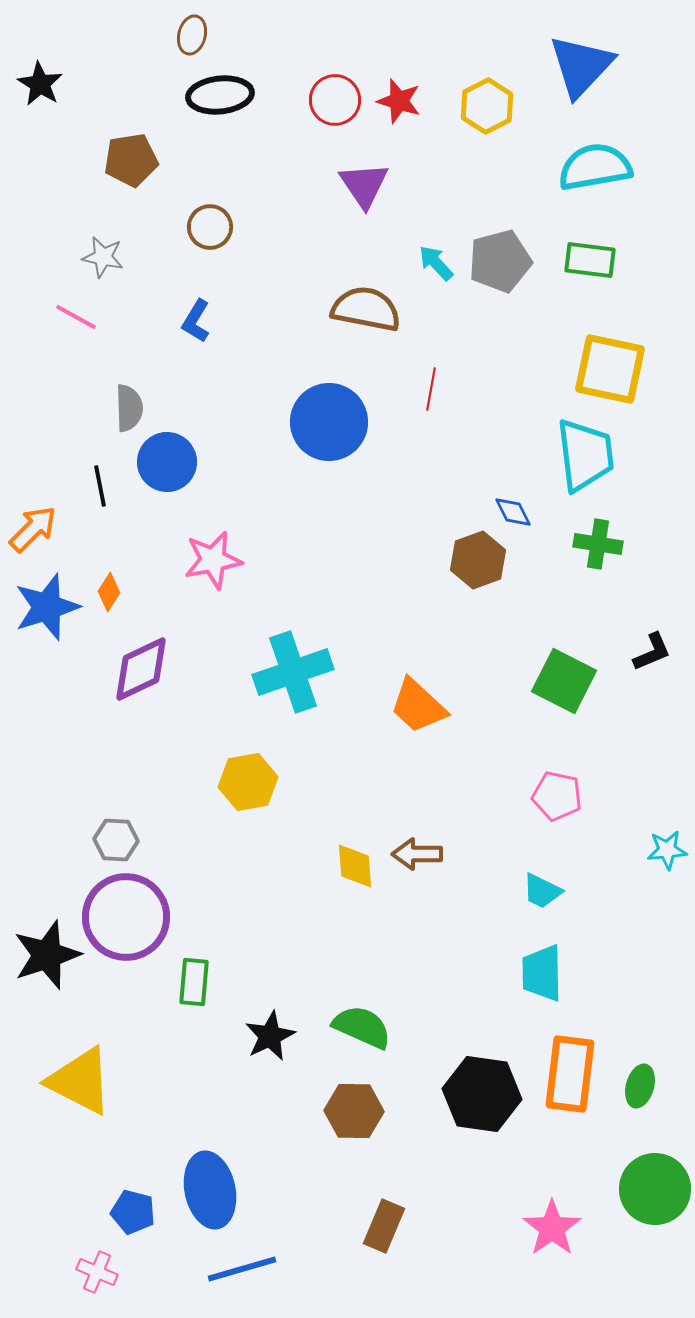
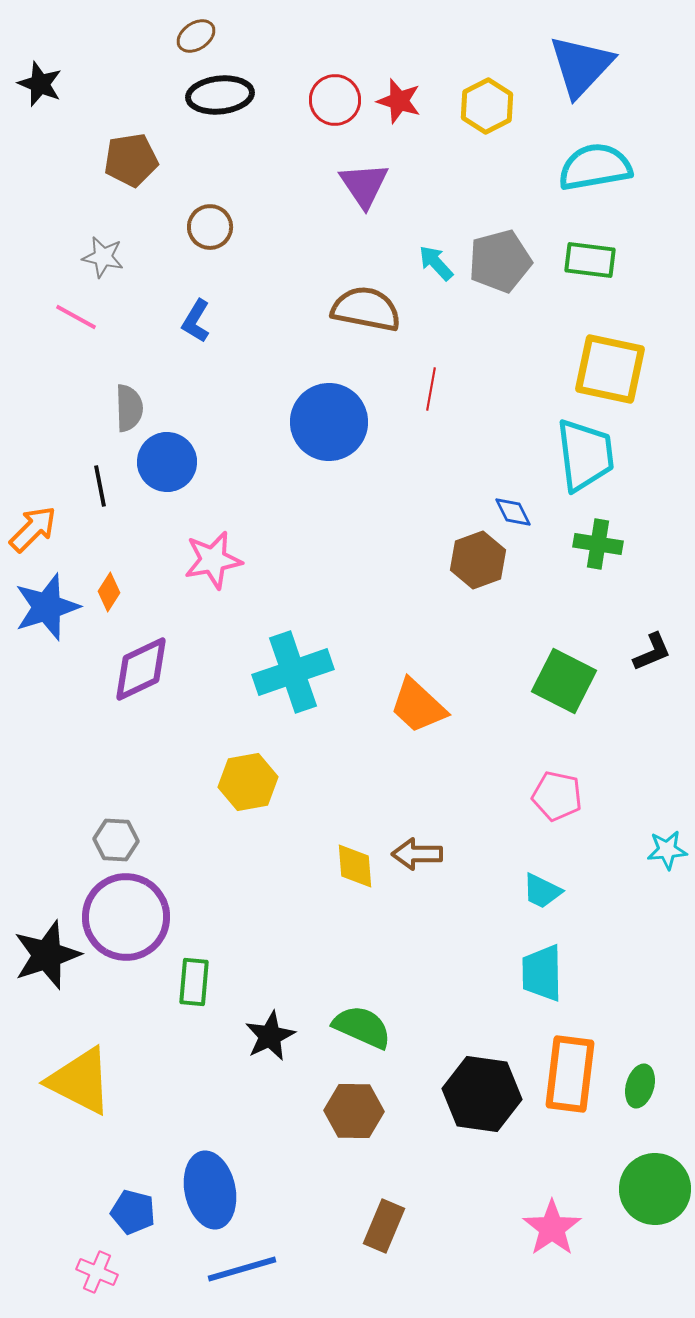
brown ellipse at (192, 35): moved 4 px right, 1 px down; rotated 42 degrees clockwise
black star at (40, 84): rotated 9 degrees counterclockwise
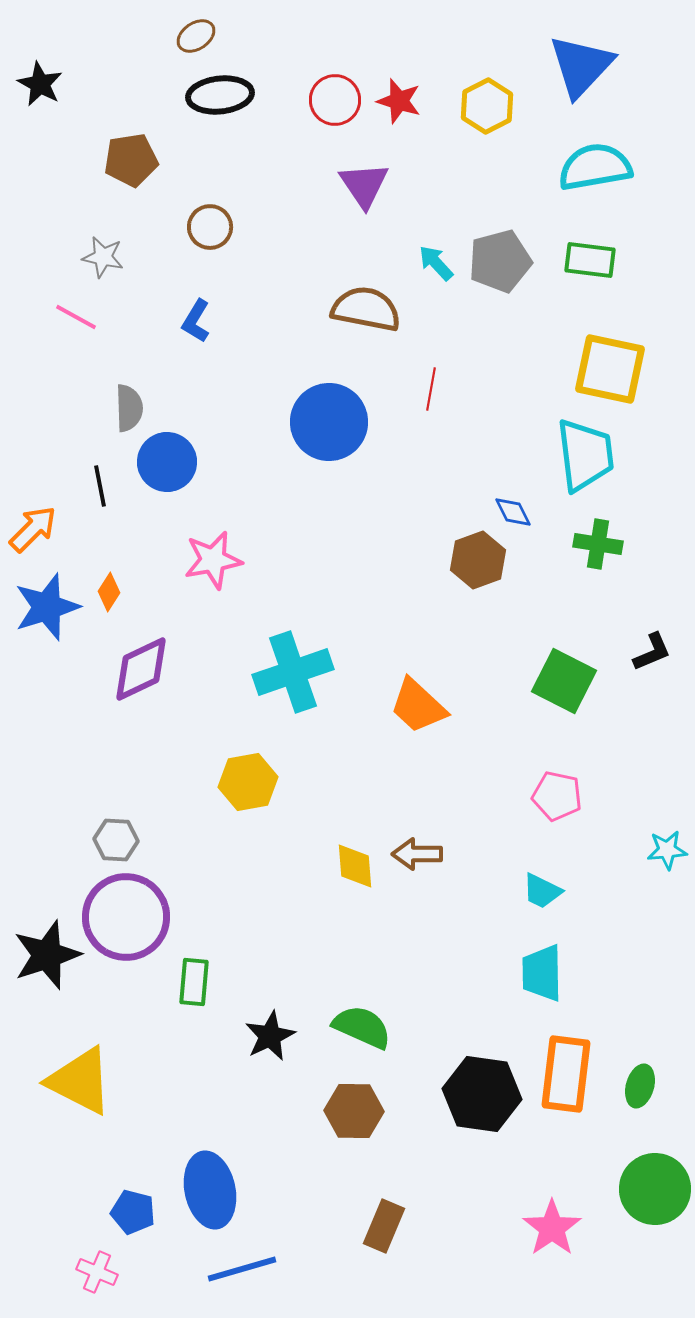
black star at (40, 84): rotated 6 degrees clockwise
orange rectangle at (570, 1074): moved 4 px left
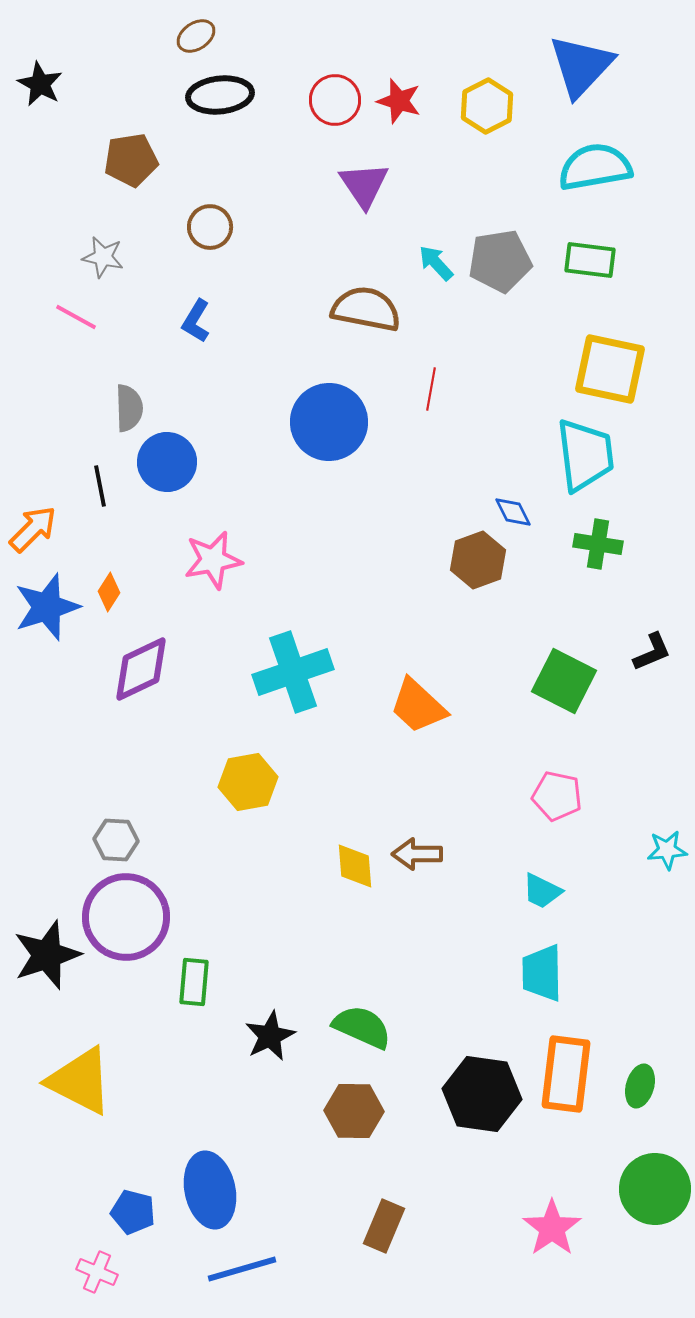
gray pentagon at (500, 261): rotated 6 degrees clockwise
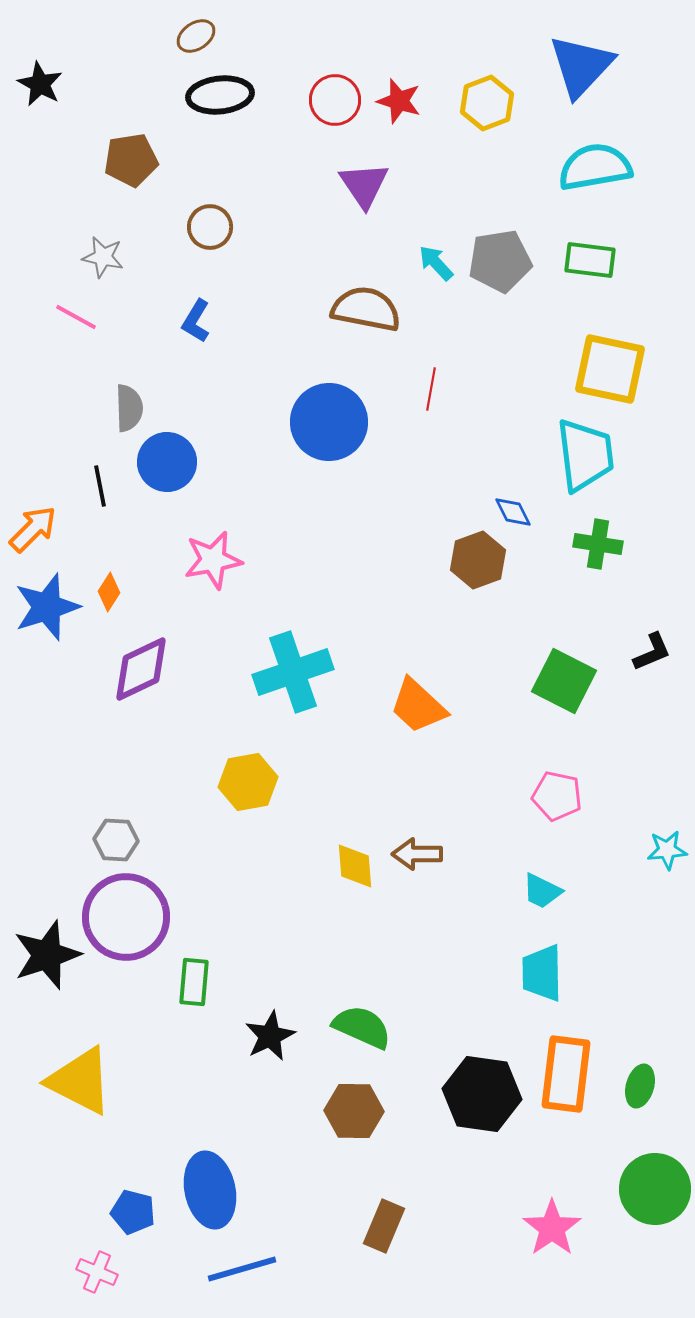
yellow hexagon at (487, 106): moved 3 px up; rotated 6 degrees clockwise
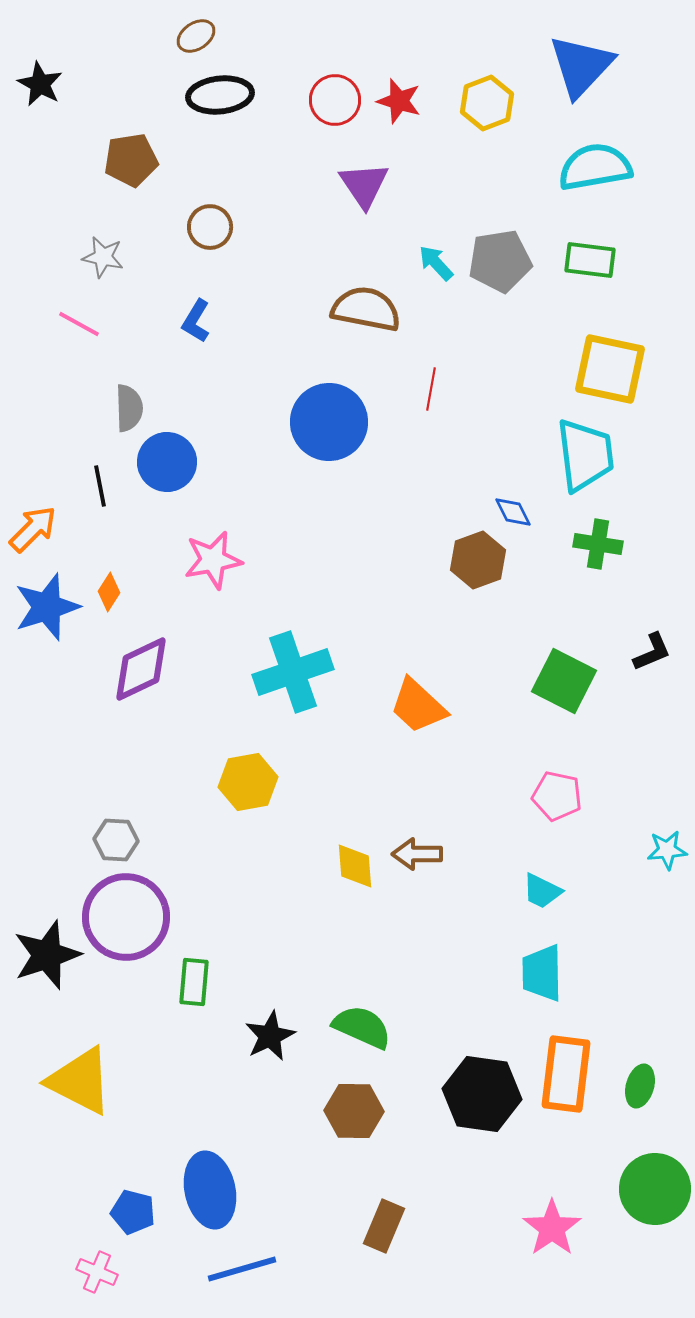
pink line at (76, 317): moved 3 px right, 7 px down
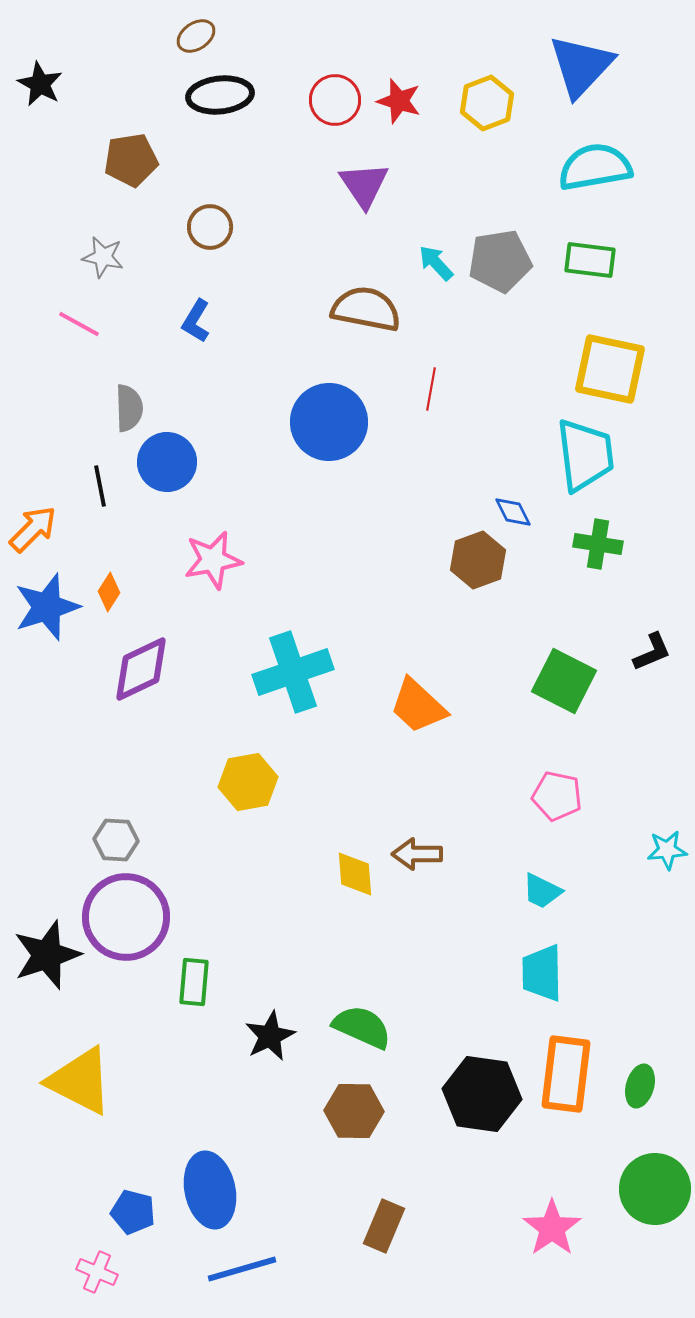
yellow diamond at (355, 866): moved 8 px down
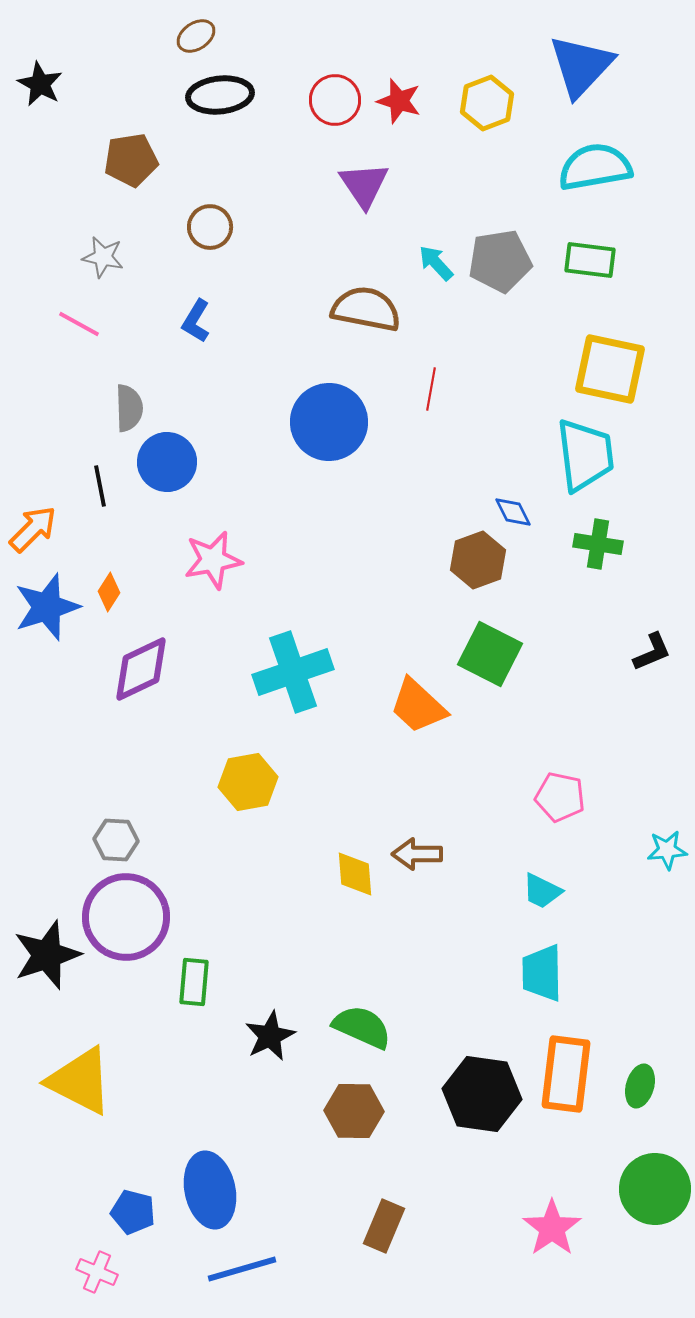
green square at (564, 681): moved 74 px left, 27 px up
pink pentagon at (557, 796): moved 3 px right, 1 px down
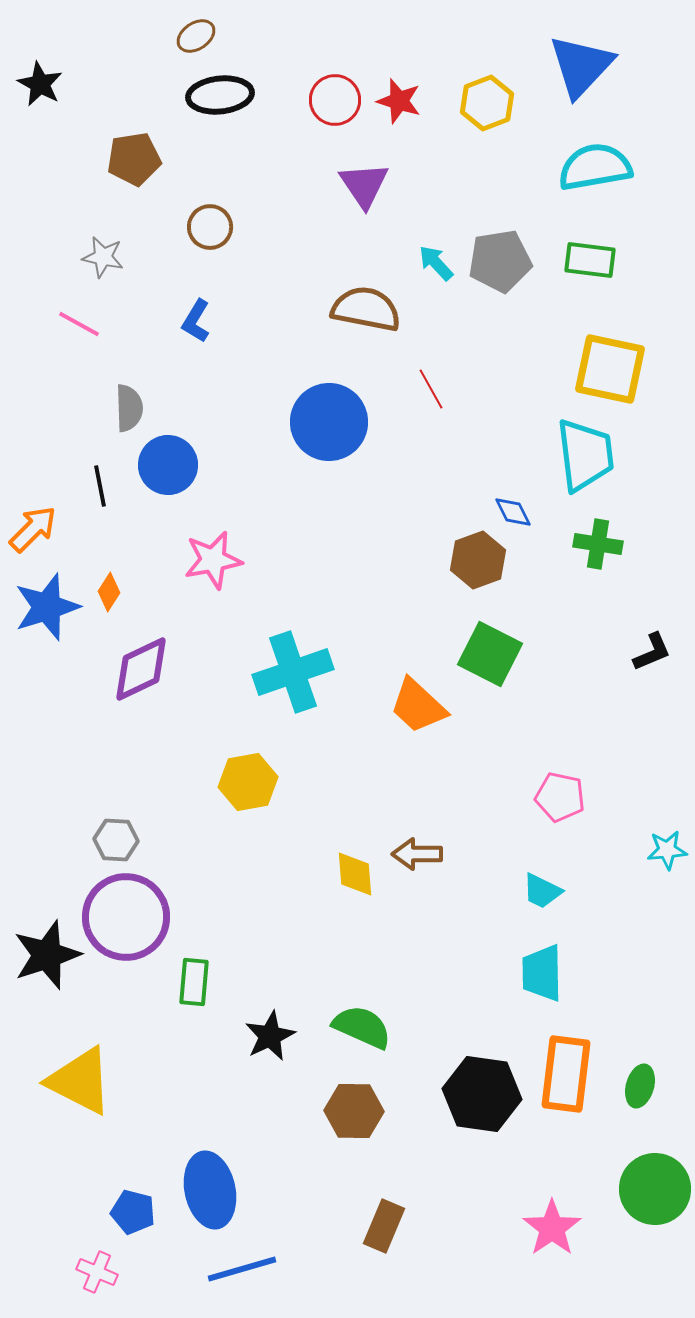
brown pentagon at (131, 160): moved 3 px right, 1 px up
red line at (431, 389): rotated 39 degrees counterclockwise
blue circle at (167, 462): moved 1 px right, 3 px down
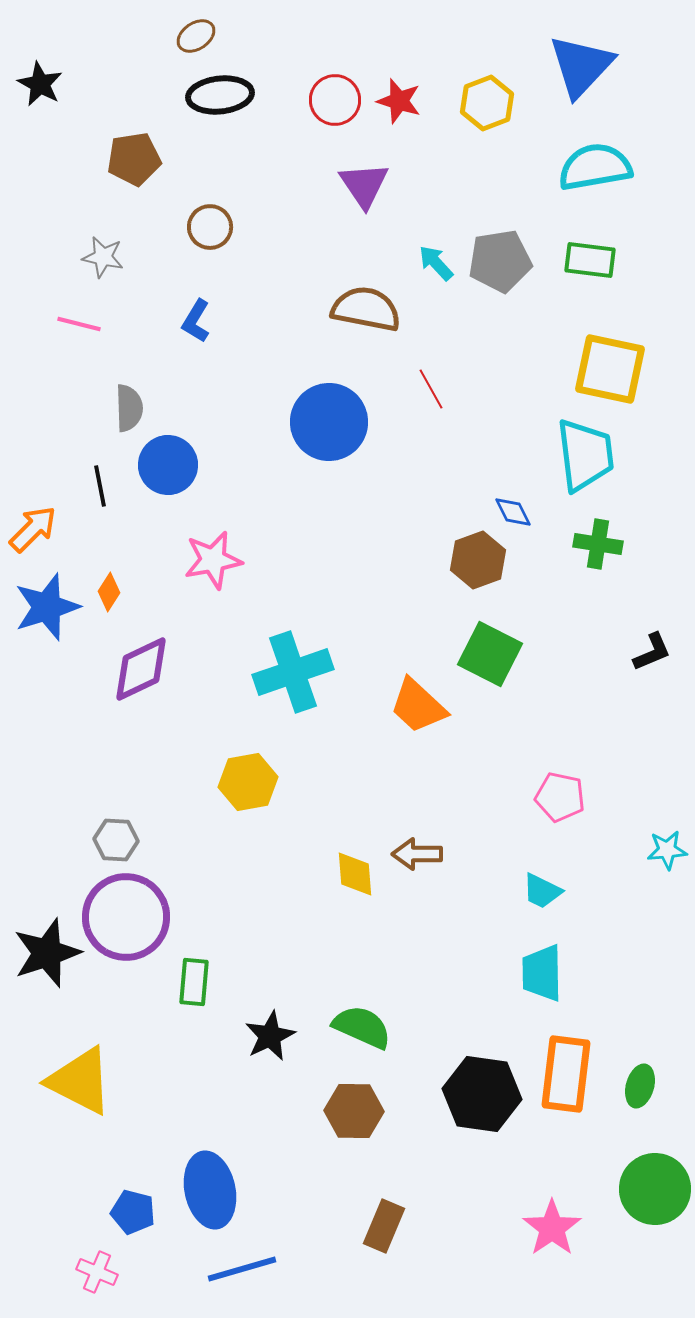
pink line at (79, 324): rotated 15 degrees counterclockwise
black star at (47, 955): moved 2 px up
